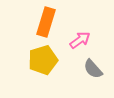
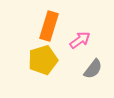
orange rectangle: moved 3 px right, 4 px down
gray semicircle: rotated 100 degrees counterclockwise
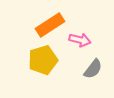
orange rectangle: moved 1 px right, 1 px up; rotated 40 degrees clockwise
pink arrow: rotated 50 degrees clockwise
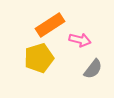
yellow pentagon: moved 4 px left, 2 px up
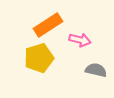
orange rectangle: moved 2 px left
gray semicircle: moved 3 px right, 1 px down; rotated 115 degrees counterclockwise
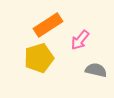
pink arrow: rotated 115 degrees clockwise
